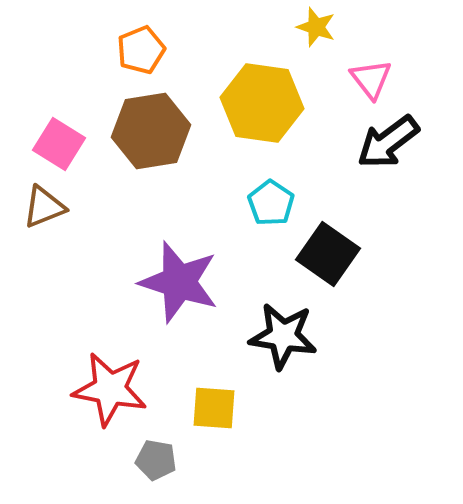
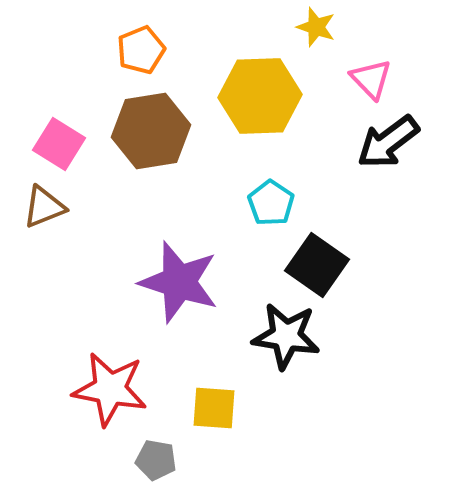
pink triangle: rotated 6 degrees counterclockwise
yellow hexagon: moved 2 px left, 7 px up; rotated 10 degrees counterclockwise
black square: moved 11 px left, 11 px down
black star: moved 3 px right
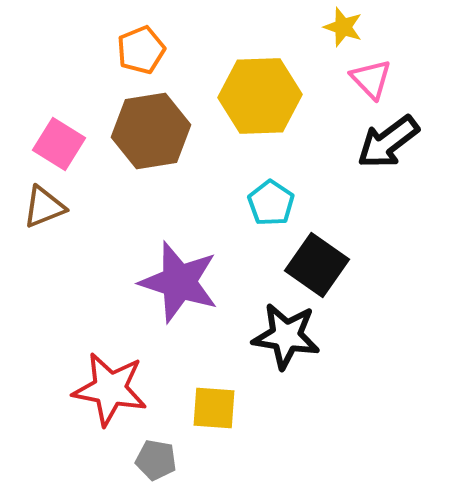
yellow star: moved 27 px right
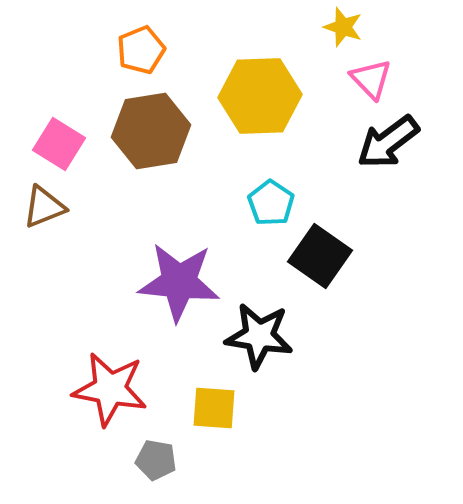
black square: moved 3 px right, 9 px up
purple star: rotated 12 degrees counterclockwise
black star: moved 27 px left
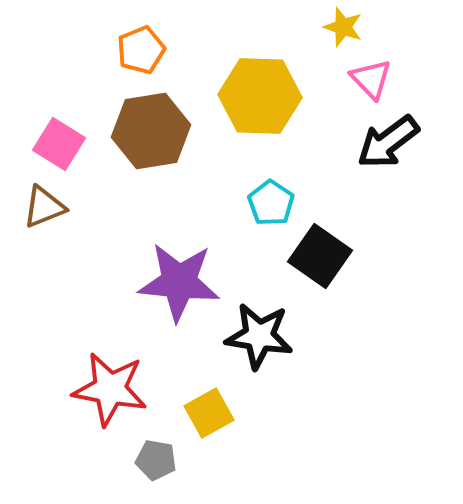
yellow hexagon: rotated 4 degrees clockwise
yellow square: moved 5 px left, 5 px down; rotated 33 degrees counterclockwise
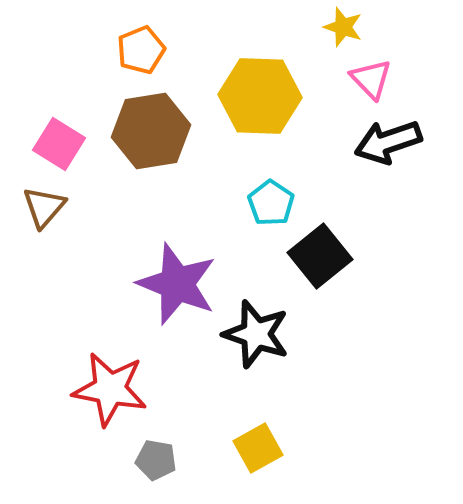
black arrow: rotated 18 degrees clockwise
brown triangle: rotated 27 degrees counterclockwise
black square: rotated 16 degrees clockwise
purple star: moved 2 px left, 2 px down; rotated 16 degrees clockwise
black star: moved 3 px left, 2 px up; rotated 10 degrees clockwise
yellow square: moved 49 px right, 35 px down
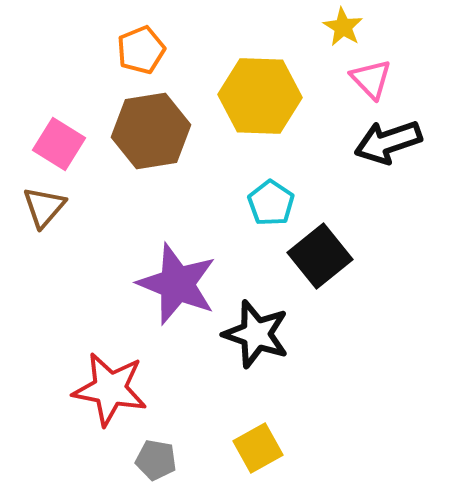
yellow star: rotated 12 degrees clockwise
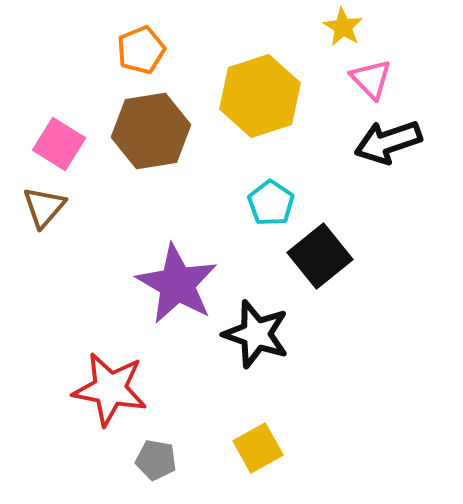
yellow hexagon: rotated 20 degrees counterclockwise
purple star: rotated 8 degrees clockwise
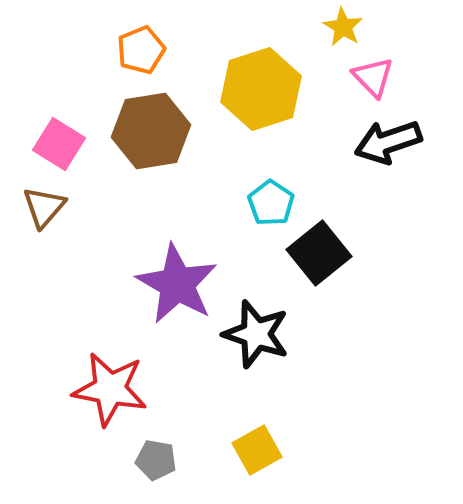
pink triangle: moved 2 px right, 2 px up
yellow hexagon: moved 1 px right, 7 px up
black square: moved 1 px left, 3 px up
yellow square: moved 1 px left, 2 px down
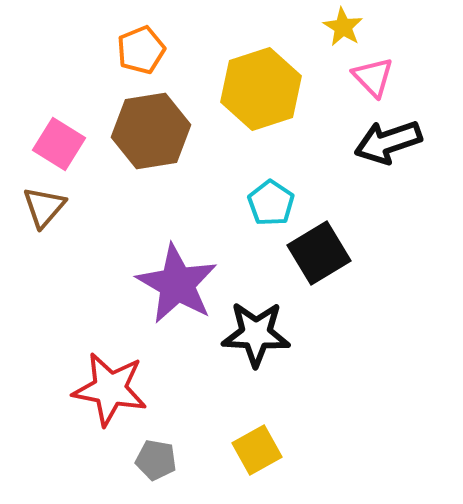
black square: rotated 8 degrees clockwise
black star: rotated 16 degrees counterclockwise
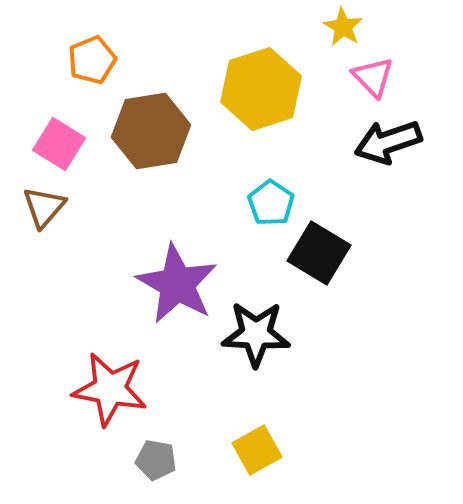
orange pentagon: moved 49 px left, 10 px down
black square: rotated 28 degrees counterclockwise
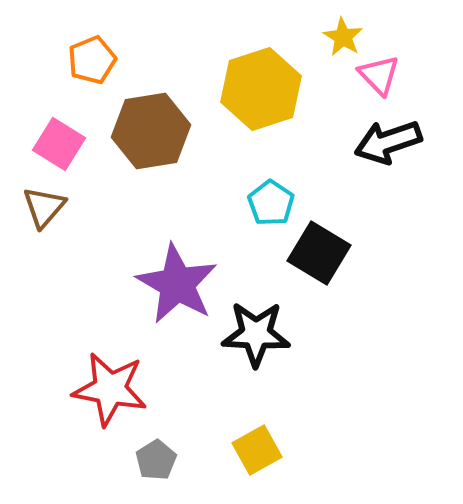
yellow star: moved 10 px down
pink triangle: moved 6 px right, 2 px up
gray pentagon: rotated 30 degrees clockwise
